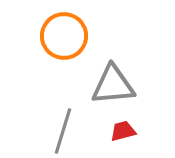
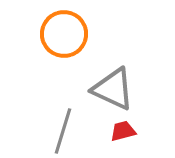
orange circle: moved 2 px up
gray triangle: moved 4 px down; rotated 30 degrees clockwise
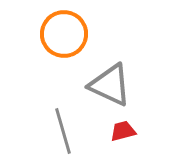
gray triangle: moved 3 px left, 4 px up
gray line: rotated 33 degrees counterclockwise
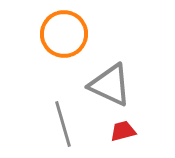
gray line: moved 7 px up
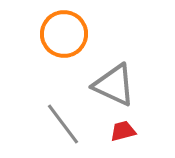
gray triangle: moved 4 px right
gray line: rotated 21 degrees counterclockwise
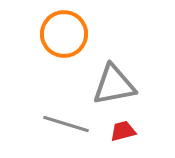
gray triangle: rotated 36 degrees counterclockwise
gray line: moved 3 px right; rotated 36 degrees counterclockwise
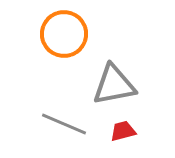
gray line: moved 2 px left; rotated 6 degrees clockwise
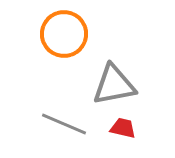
red trapezoid: moved 3 px up; rotated 28 degrees clockwise
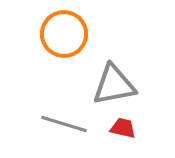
gray line: rotated 6 degrees counterclockwise
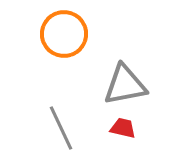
gray triangle: moved 11 px right
gray line: moved 3 px left, 4 px down; rotated 48 degrees clockwise
